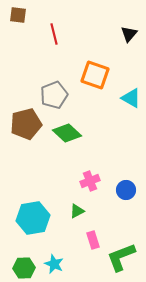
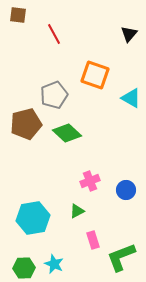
red line: rotated 15 degrees counterclockwise
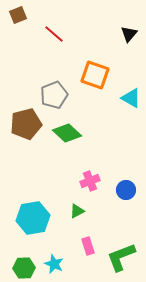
brown square: rotated 30 degrees counterclockwise
red line: rotated 20 degrees counterclockwise
pink rectangle: moved 5 px left, 6 px down
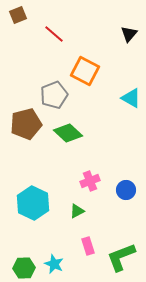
orange square: moved 10 px left, 4 px up; rotated 8 degrees clockwise
green diamond: moved 1 px right
cyan hexagon: moved 15 px up; rotated 24 degrees counterclockwise
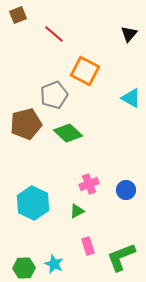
pink cross: moved 1 px left, 3 px down
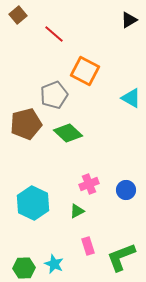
brown square: rotated 18 degrees counterclockwise
black triangle: moved 14 px up; rotated 18 degrees clockwise
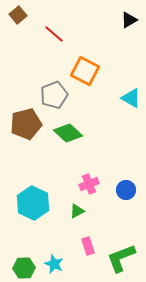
green L-shape: moved 1 px down
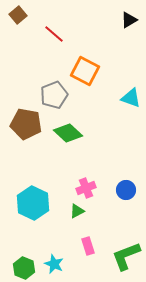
cyan triangle: rotated 10 degrees counterclockwise
brown pentagon: rotated 24 degrees clockwise
pink cross: moved 3 px left, 4 px down
green L-shape: moved 5 px right, 2 px up
green hexagon: rotated 25 degrees clockwise
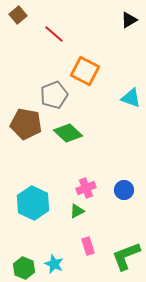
blue circle: moved 2 px left
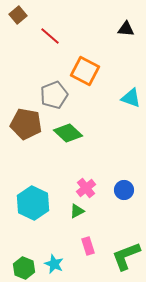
black triangle: moved 3 px left, 9 px down; rotated 36 degrees clockwise
red line: moved 4 px left, 2 px down
pink cross: rotated 18 degrees counterclockwise
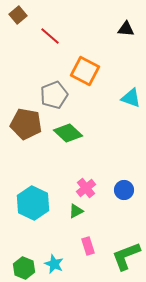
green triangle: moved 1 px left
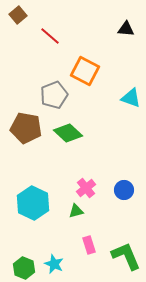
brown pentagon: moved 4 px down
green triangle: rotated 14 degrees clockwise
pink rectangle: moved 1 px right, 1 px up
green L-shape: rotated 88 degrees clockwise
